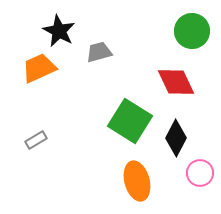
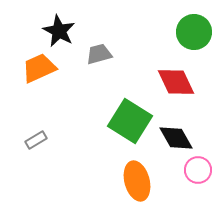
green circle: moved 2 px right, 1 px down
gray trapezoid: moved 2 px down
black diamond: rotated 57 degrees counterclockwise
pink circle: moved 2 px left, 3 px up
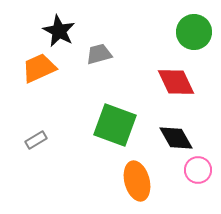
green square: moved 15 px left, 4 px down; rotated 12 degrees counterclockwise
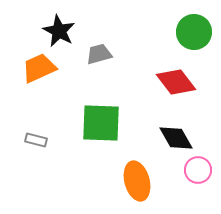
red diamond: rotated 12 degrees counterclockwise
green square: moved 14 px left, 2 px up; rotated 18 degrees counterclockwise
gray rectangle: rotated 45 degrees clockwise
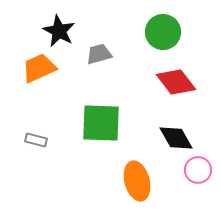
green circle: moved 31 px left
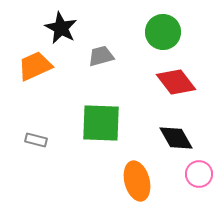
black star: moved 2 px right, 3 px up
gray trapezoid: moved 2 px right, 2 px down
orange trapezoid: moved 4 px left, 2 px up
pink circle: moved 1 px right, 4 px down
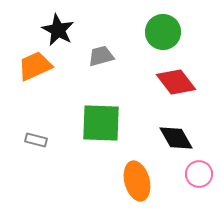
black star: moved 3 px left, 2 px down
